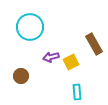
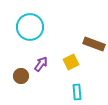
brown rectangle: rotated 40 degrees counterclockwise
purple arrow: moved 10 px left, 7 px down; rotated 140 degrees clockwise
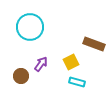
cyan rectangle: moved 10 px up; rotated 70 degrees counterclockwise
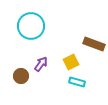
cyan circle: moved 1 px right, 1 px up
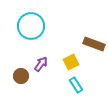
cyan rectangle: moved 1 px left, 3 px down; rotated 42 degrees clockwise
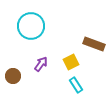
brown circle: moved 8 px left
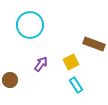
cyan circle: moved 1 px left, 1 px up
brown circle: moved 3 px left, 4 px down
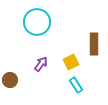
cyan circle: moved 7 px right, 3 px up
brown rectangle: rotated 70 degrees clockwise
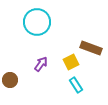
brown rectangle: moved 3 px left, 4 px down; rotated 70 degrees counterclockwise
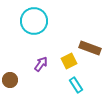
cyan circle: moved 3 px left, 1 px up
brown rectangle: moved 1 px left
yellow square: moved 2 px left, 1 px up
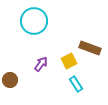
cyan rectangle: moved 1 px up
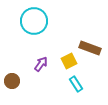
brown circle: moved 2 px right, 1 px down
